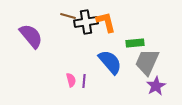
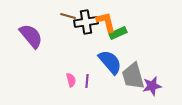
green rectangle: moved 17 px left, 10 px up; rotated 18 degrees counterclockwise
gray trapezoid: moved 14 px left, 14 px down; rotated 40 degrees counterclockwise
purple line: moved 3 px right
purple star: moved 4 px left; rotated 18 degrees clockwise
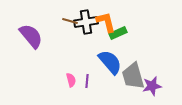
brown line: moved 2 px right, 5 px down
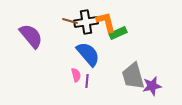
blue semicircle: moved 22 px left, 8 px up
pink semicircle: moved 5 px right, 5 px up
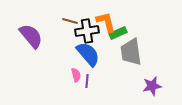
black cross: moved 1 px right, 9 px down
gray trapezoid: moved 2 px left, 24 px up; rotated 8 degrees clockwise
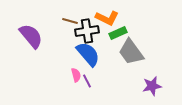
orange L-shape: moved 1 px right, 4 px up; rotated 130 degrees clockwise
gray trapezoid: rotated 28 degrees counterclockwise
purple line: rotated 32 degrees counterclockwise
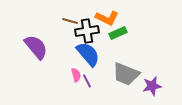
purple semicircle: moved 5 px right, 11 px down
gray trapezoid: moved 5 px left, 22 px down; rotated 32 degrees counterclockwise
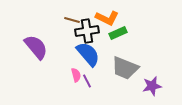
brown line: moved 2 px right, 1 px up
gray trapezoid: moved 1 px left, 6 px up
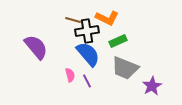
brown line: moved 1 px right
green rectangle: moved 8 px down
pink semicircle: moved 6 px left
purple star: rotated 18 degrees counterclockwise
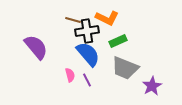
purple line: moved 1 px up
